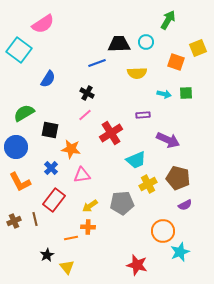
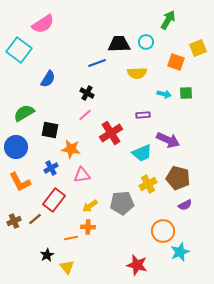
cyan trapezoid: moved 6 px right, 7 px up
blue cross: rotated 16 degrees clockwise
brown line: rotated 64 degrees clockwise
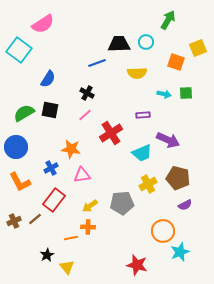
black square: moved 20 px up
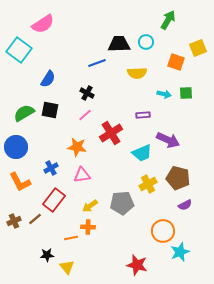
orange star: moved 6 px right, 2 px up
black star: rotated 24 degrees clockwise
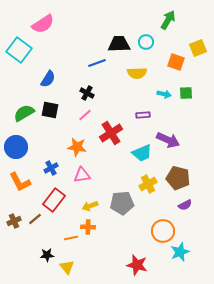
yellow arrow: rotated 14 degrees clockwise
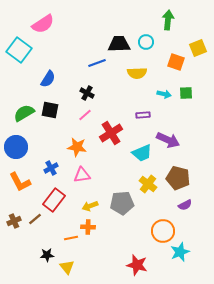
green arrow: rotated 24 degrees counterclockwise
yellow cross: rotated 24 degrees counterclockwise
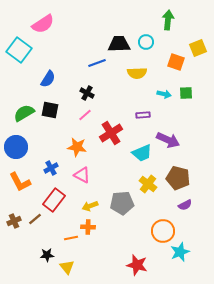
pink triangle: rotated 36 degrees clockwise
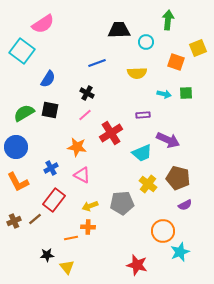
black trapezoid: moved 14 px up
cyan square: moved 3 px right, 1 px down
orange L-shape: moved 2 px left
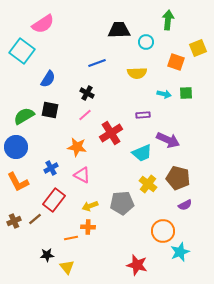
green semicircle: moved 3 px down
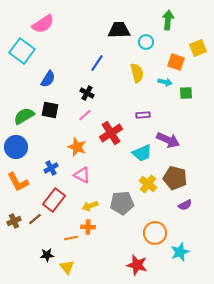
blue line: rotated 36 degrees counterclockwise
yellow semicircle: rotated 102 degrees counterclockwise
cyan arrow: moved 1 px right, 12 px up
orange star: rotated 12 degrees clockwise
brown pentagon: moved 3 px left
orange circle: moved 8 px left, 2 px down
